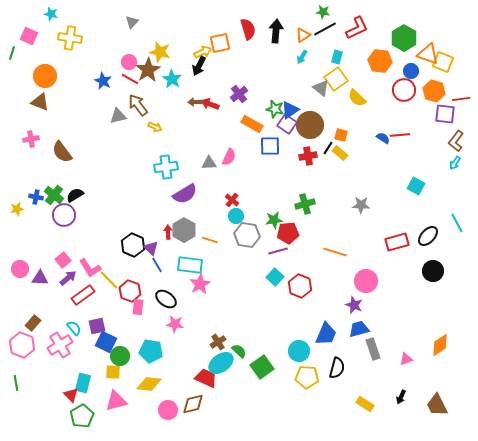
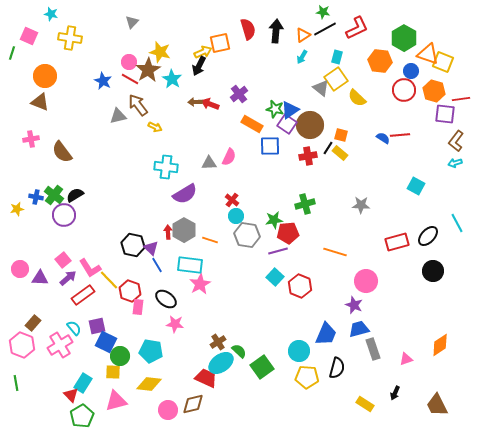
cyan arrow at (455, 163): rotated 40 degrees clockwise
cyan cross at (166, 167): rotated 15 degrees clockwise
black hexagon at (133, 245): rotated 10 degrees counterclockwise
cyan rectangle at (83, 383): rotated 18 degrees clockwise
black arrow at (401, 397): moved 6 px left, 4 px up
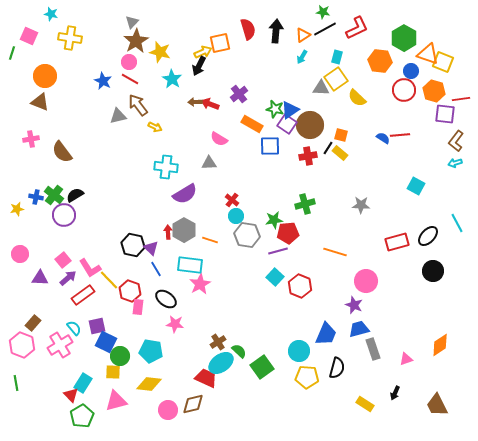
brown star at (148, 70): moved 12 px left, 29 px up
gray triangle at (321, 88): rotated 36 degrees counterclockwise
pink semicircle at (229, 157): moved 10 px left, 18 px up; rotated 96 degrees clockwise
blue line at (157, 265): moved 1 px left, 4 px down
pink circle at (20, 269): moved 15 px up
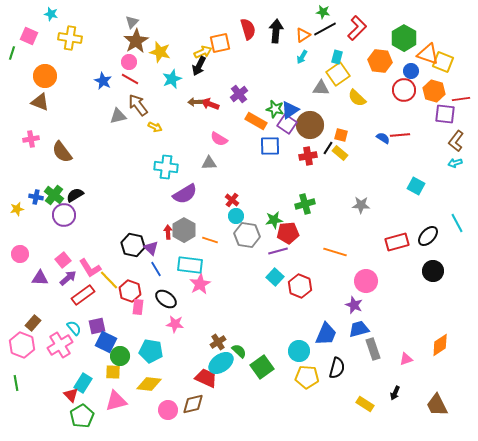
red L-shape at (357, 28): rotated 20 degrees counterclockwise
cyan star at (172, 79): rotated 18 degrees clockwise
yellow square at (336, 79): moved 2 px right, 5 px up
orange rectangle at (252, 124): moved 4 px right, 3 px up
